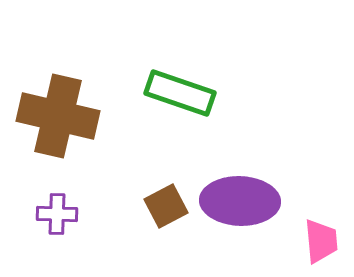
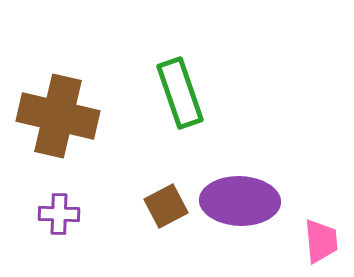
green rectangle: rotated 52 degrees clockwise
purple cross: moved 2 px right
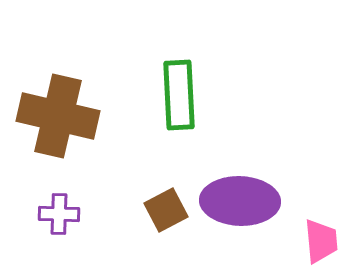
green rectangle: moved 1 px left, 2 px down; rotated 16 degrees clockwise
brown square: moved 4 px down
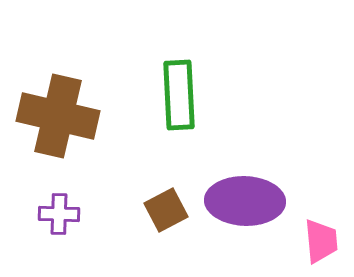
purple ellipse: moved 5 px right
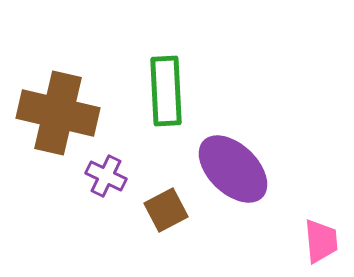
green rectangle: moved 13 px left, 4 px up
brown cross: moved 3 px up
purple ellipse: moved 12 px left, 32 px up; rotated 42 degrees clockwise
purple cross: moved 47 px right, 38 px up; rotated 24 degrees clockwise
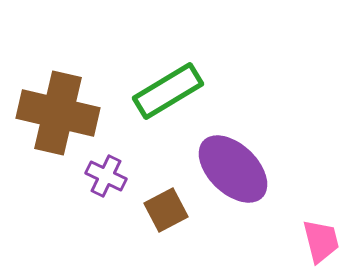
green rectangle: moved 2 px right; rotated 62 degrees clockwise
pink trapezoid: rotated 9 degrees counterclockwise
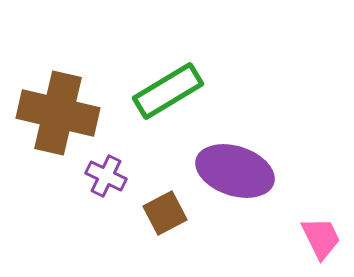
purple ellipse: moved 2 px right, 2 px down; rotated 26 degrees counterclockwise
brown square: moved 1 px left, 3 px down
pink trapezoid: moved 3 px up; rotated 12 degrees counterclockwise
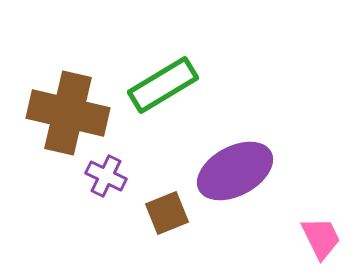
green rectangle: moved 5 px left, 6 px up
brown cross: moved 10 px right
purple ellipse: rotated 46 degrees counterclockwise
brown square: moved 2 px right; rotated 6 degrees clockwise
